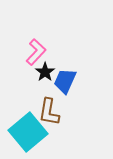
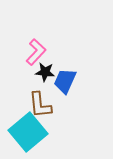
black star: rotated 30 degrees counterclockwise
brown L-shape: moved 9 px left, 7 px up; rotated 16 degrees counterclockwise
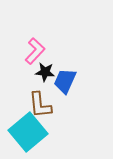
pink L-shape: moved 1 px left, 1 px up
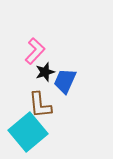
black star: rotated 24 degrees counterclockwise
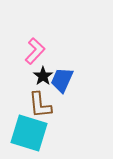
black star: moved 2 px left, 4 px down; rotated 18 degrees counterclockwise
blue trapezoid: moved 3 px left, 1 px up
cyan square: moved 1 px right, 1 px down; rotated 33 degrees counterclockwise
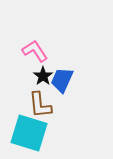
pink L-shape: rotated 76 degrees counterclockwise
